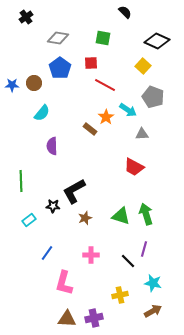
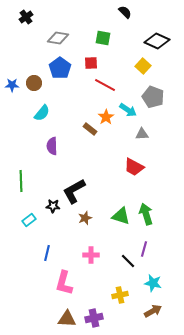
blue line: rotated 21 degrees counterclockwise
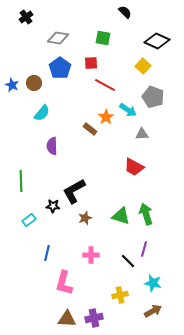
blue star: rotated 24 degrees clockwise
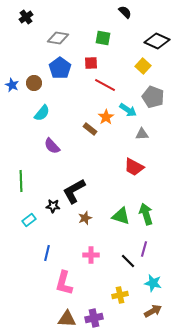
purple semicircle: rotated 42 degrees counterclockwise
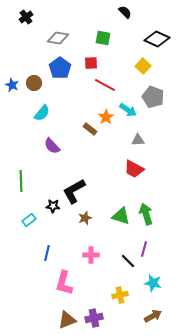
black diamond: moved 2 px up
gray triangle: moved 4 px left, 6 px down
red trapezoid: moved 2 px down
brown arrow: moved 5 px down
brown triangle: moved 1 px down; rotated 24 degrees counterclockwise
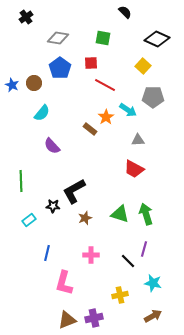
gray pentagon: rotated 20 degrees counterclockwise
green triangle: moved 1 px left, 2 px up
